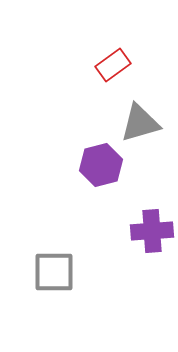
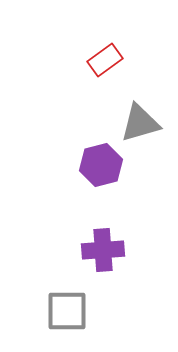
red rectangle: moved 8 px left, 5 px up
purple cross: moved 49 px left, 19 px down
gray square: moved 13 px right, 39 px down
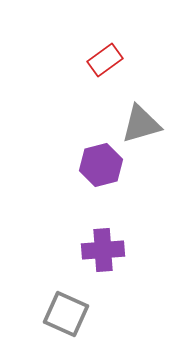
gray triangle: moved 1 px right, 1 px down
gray square: moved 1 px left, 3 px down; rotated 24 degrees clockwise
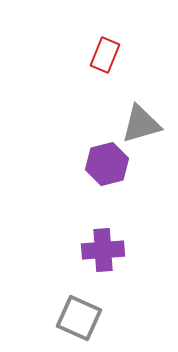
red rectangle: moved 5 px up; rotated 32 degrees counterclockwise
purple hexagon: moved 6 px right, 1 px up
gray square: moved 13 px right, 4 px down
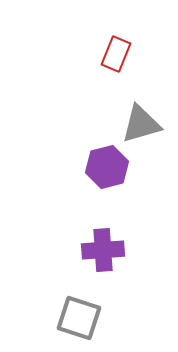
red rectangle: moved 11 px right, 1 px up
purple hexagon: moved 3 px down
gray square: rotated 6 degrees counterclockwise
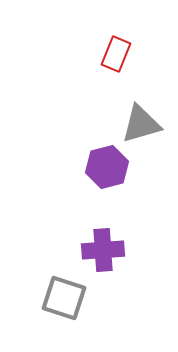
gray square: moved 15 px left, 20 px up
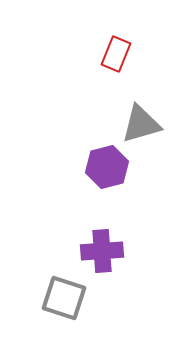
purple cross: moved 1 px left, 1 px down
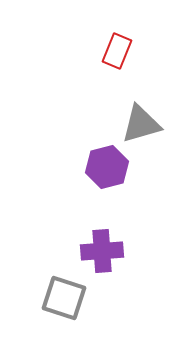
red rectangle: moved 1 px right, 3 px up
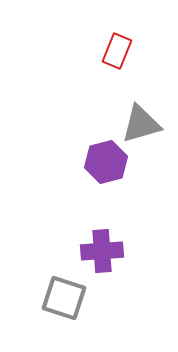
purple hexagon: moved 1 px left, 5 px up
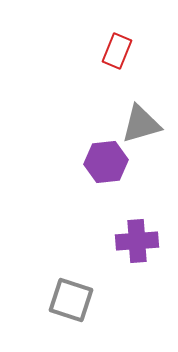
purple hexagon: rotated 9 degrees clockwise
purple cross: moved 35 px right, 10 px up
gray square: moved 7 px right, 2 px down
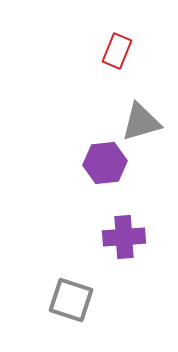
gray triangle: moved 2 px up
purple hexagon: moved 1 px left, 1 px down
purple cross: moved 13 px left, 4 px up
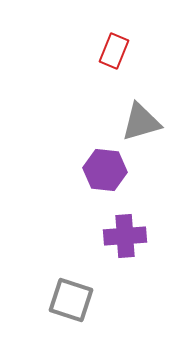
red rectangle: moved 3 px left
purple hexagon: moved 7 px down; rotated 12 degrees clockwise
purple cross: moved 1 px right, 1 px up
